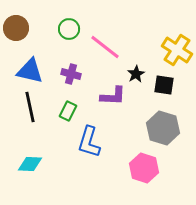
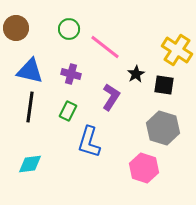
purple L-shape: moved 2 px left, 1 px down; rotated 60 degrees counterclockwise
black line: rotated 20 degrees clockwise
cyan diamond: rotated 10 degrees counterclockwise
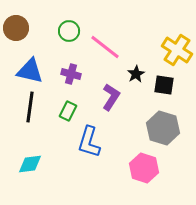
green circle: moved 2 px down
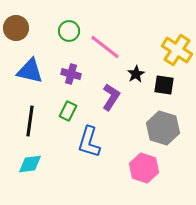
black line: moved 14 px down
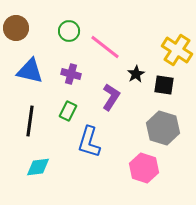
cyan diamond: moved 8 px right, 3 px down
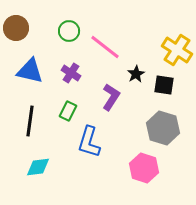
purple cross: moved 1 px up; rotated 18 degrees clockwise
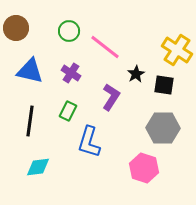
gray hexagon: rotated 16 degrees counterclockwise
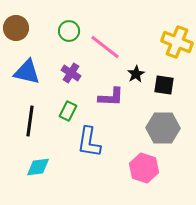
yellow cross: moved 8 px up; rotated 12 degrees counterclockwise
blue triangle: moved 3 px left, 1 px down
purple L-shape: rotated 60 degrees clockwise
blue L-shape: rotated 8 degrees counterclockwise
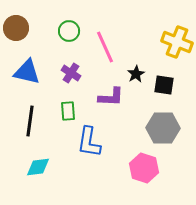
pink line: rotated 28 degrees clockwise
green rectangle: rotated 30 degrees counterclockwise
